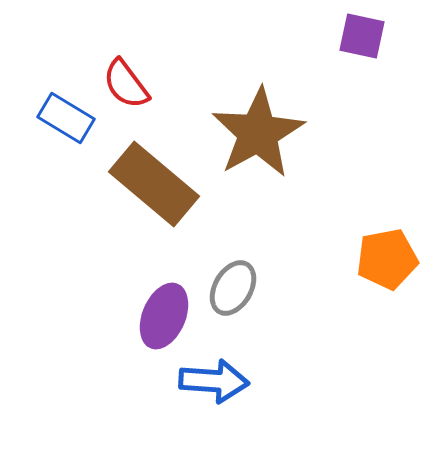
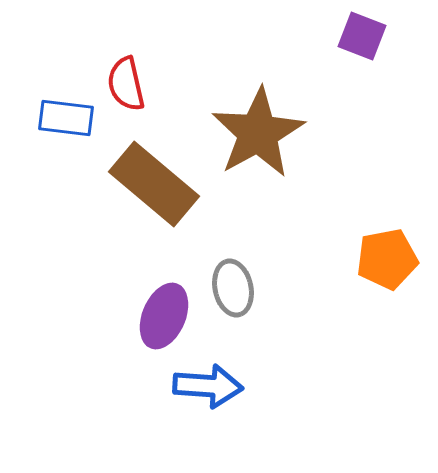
purple square: rotated 9 degrees clockwise
red semicircle: rotated 24 degrees clockwise
blue rectangle: rotated 24 degrees counterclockwise
gray ellipse: rotated 42 degrees counterclockwise
blue arrow: moved 6 px left, 5 px down
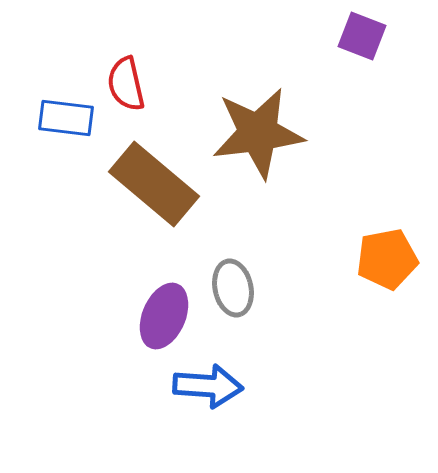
brown star: rotated 22 degrees clockwise
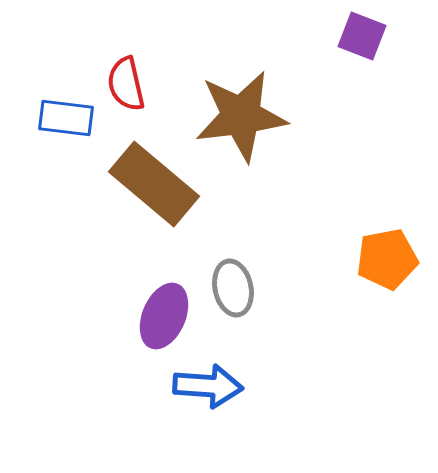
brown star: moved 17 px left, 17 px up
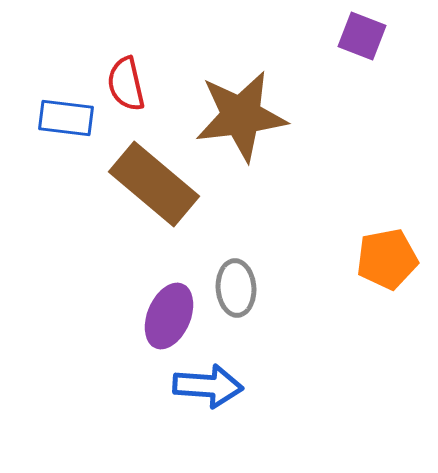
gray ellipse: moved 3 px right; rotated 8 degrees clockwise
purple ellipse: moved 5 px right
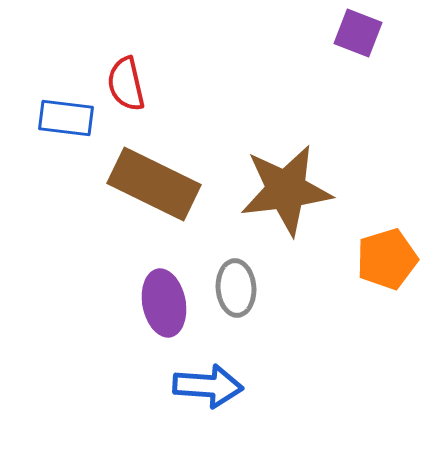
purple square: moved 4 px left, 3 px up
brown star: moved 45 px right, 74 px down
brown rectangle: rotated 14 degrees counterclockwise
orange pentagon: rotated 6 degrees counterclockwise
purple ellipse: moved 5 px left, 13 px up; rotated 34 degrees counterclockwise
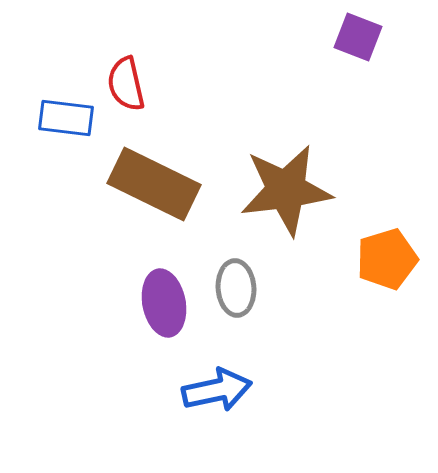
purple square: moved 4 px down
blue arrow: moved 9 px right, 4 px down; rotated 16 degrees counterclockwise
